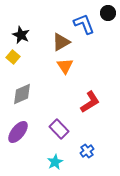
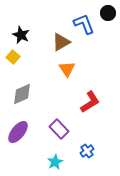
orange triangle: moved 2 px right, 3 px down
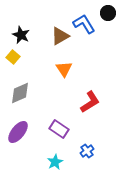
blue L-shape: rotated 10 degrees counterclockwise
brown triangle: moved 1 px left, 6 px up
orange triangle: moved 3 px left
gray diamond: moved 2 px left, 1 px up
purple rectangle: rotated 12 degrees counterclockwise
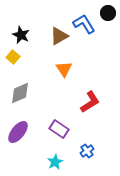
brown triangle: moved 1 px left
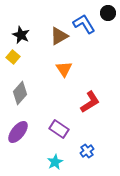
gray diamond: rotated 25 degrees counterclockwise
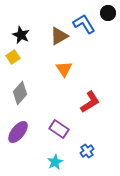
yellow square: rotated 16 degrees clockwise
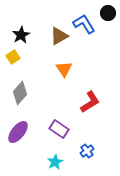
black star: rotated 18 degrees clockwise
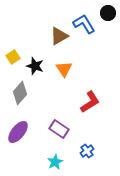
black star: moved 14 px right, 31 px down; rotated 24 degrees counterclockwise
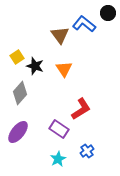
blue L-shape: rotated 20 degrees counterclockwise
brown triangle: moved 1 px right, 1 px up; rotated 36 degrees counterclockwise
yellow square: moved 4 px right
red L-shape: moved 9 px left, 7 px down
cyan star: moved 3 px right, 3 px up
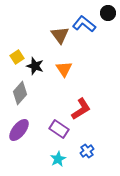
purple ellipse: moved 1 px right, 2 px up
